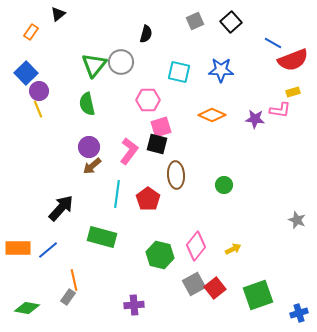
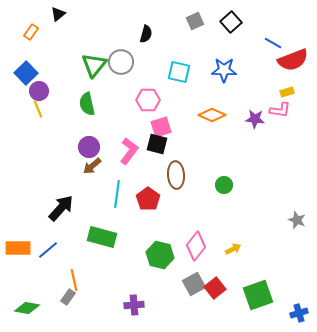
blue star at (221, 70): moved 3 px right
yellow rectangle at (293, 92): moved 6 px left
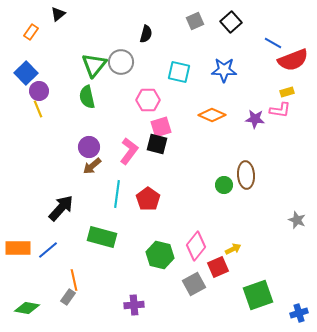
green semicircle at (87, 104): moved 7 px up
brown ellipse at (176, 175): moved 70 px right
red square at (215, 288): moved 3 px right, 21 px up; rotated 15 degrees clockwise
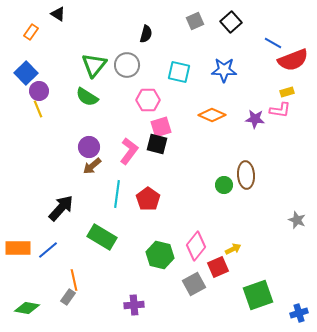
black triangle at (58, 14): rotated 49 degrees counterclockwise
gray circle at (121, 62): moved 6 px right, 3 px down
green semicircle at (87, 97): rotated 45 degrees counterclockwise
green rectangle at (102, 237): rotated 16 degrees clockwise
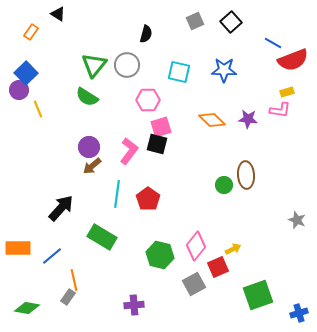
purple circle at (39, 91): moved 20 px left, 1 px up
orange diamond at (212, 115): moved 5 px down; rotated 20 degrees clockwise
purple star at (255, 119): moved 7 px left
blue line at (48, 250): moved 4 px right, 6 px down
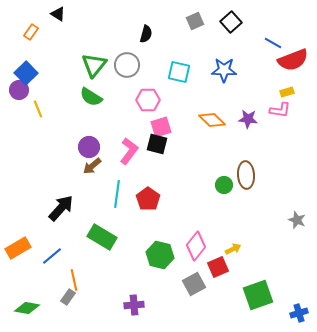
green semicircle at (87, 97): moved 4 px right
orange rectangle at (18, 248): rotated 30 degrees counterclockwise
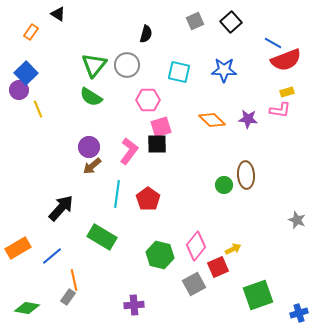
red semicircle at (293, 60): moved 7 px left
black square at (157, 144): rotated 15 degrees counterclockwise
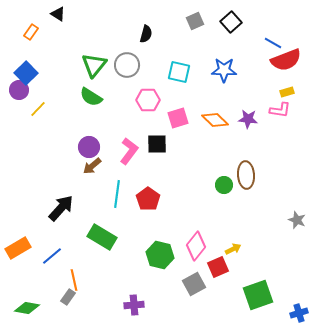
yellow line at (38, 109): rotated 66 degrees clockwise
orange diamond at (212, 120): moved 3 px right
pink square at (161, 127): moved 17 px right, 9 px up
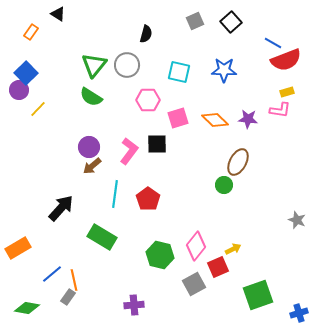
brown ellipse at (246, 175): moved 8 px left, 13 px up; rotated 32 degrees clockwise
cyan line at (117, 194): moved 2 px left
blue line at (52, 256): moved 18 px down
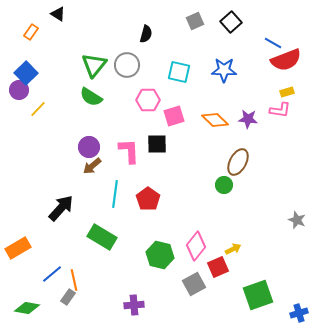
pink square at (178, 118): moved 4 px left, 2 px up
pink L-shape at (129, 151): rotated 40 degrees counterclockwise
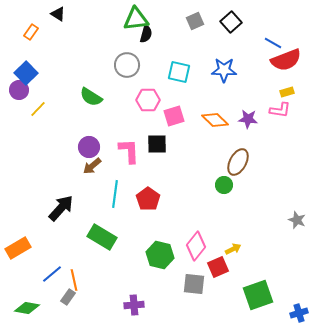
green triangle at (94, 65): moved 42 px right, 46 px up; rotated 44 degrees clockwise
gray square at (194, 284): rotated 35 degrees clockwise
